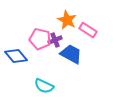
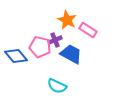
pink pentagon: moved 8 px down
cyan semicircle: moved 13 px right
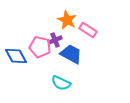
blue diamond: rotated 10 degrees clockwise
cyan semicircle: moved 4 px right, 3 px up
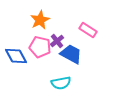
orange star: moved 27 px left; rotated 18 degrees clockwise
purple cross: moved 2 px right, 1 px down; rotated 16 degrees counterclockwise
cyan semicircle: rotated 36 degrees counterclockwise
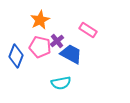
blue diamond: rotated 50 degrees clockwise
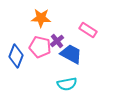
orange star: moved 1 px right, 2 px up; rotated 30 degrees clockwise
cyan semicircle: moved 6 px right, 1 px down
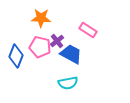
cyan semicircle: moved 1 px right, 1 px up
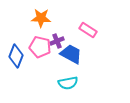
purple cross: rotated 16 degrees clockwise
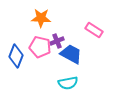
pink rectangle: moved 6 px right
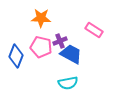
purple cross: moved 3 px right
pink pentagon: moved 1 px right
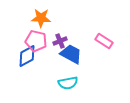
pink rectangle: moved 10 px right, 11 px down
pink pentagon: moved 5 px left, 6 px up
blue diamond: moved 11 px right; rotated 40 degrees clockwise
